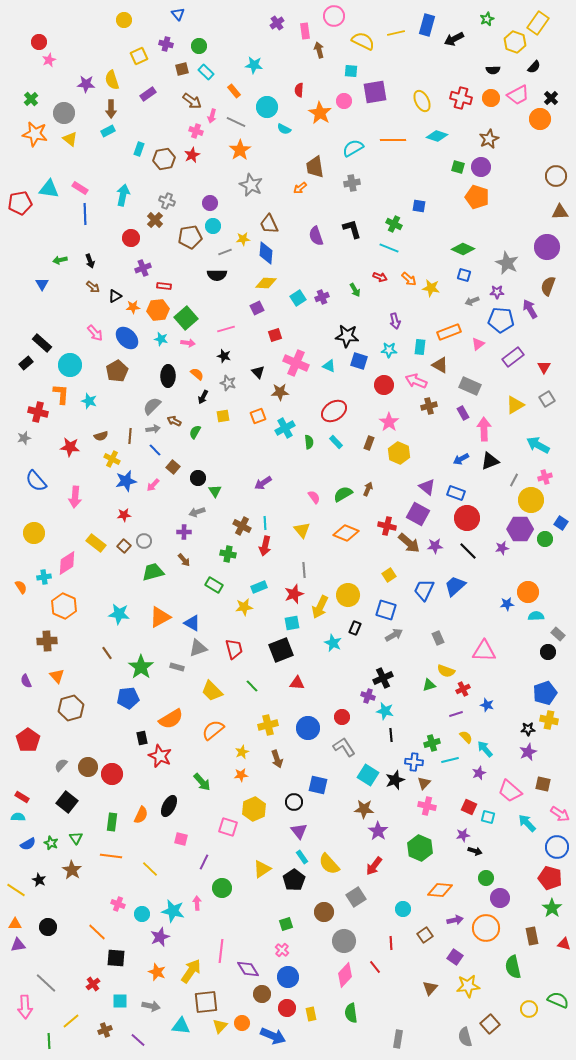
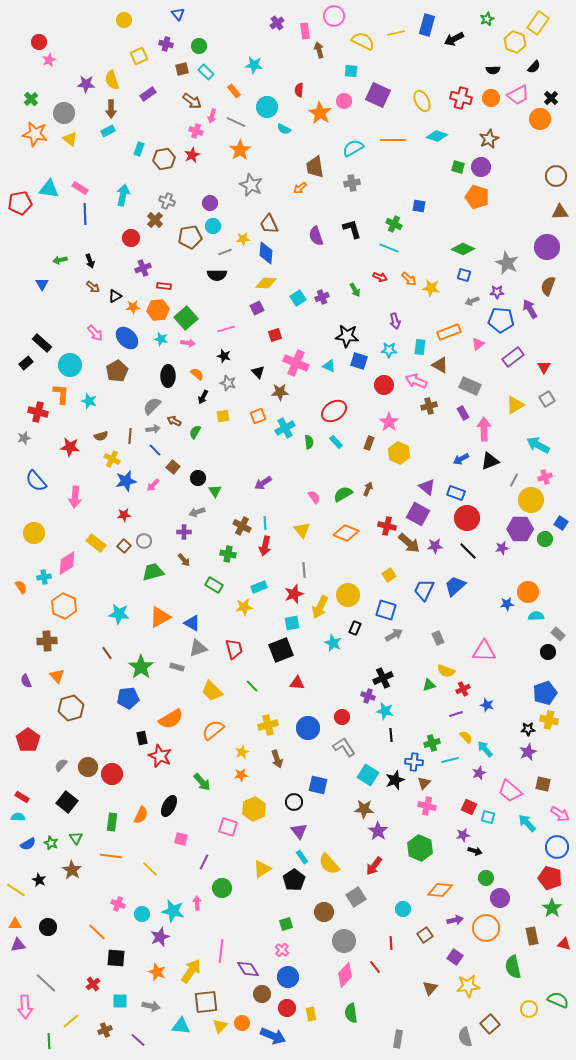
purple square at (375, 92): moved 3 px right, 3 px down; rotated 35 degrees clockwise
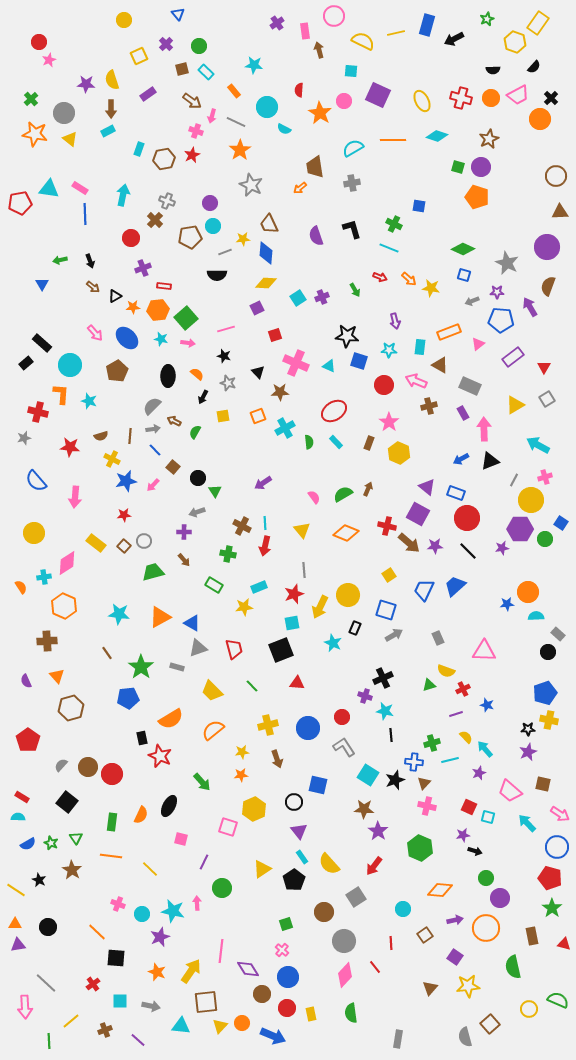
purple cross at (166, 44): rotated 32 degrees clockwise
purple arrow at (530, 309): moved 2 px up
purple cross at (368, 696): moved 3 px left
yellow star at (242, 752): rotated 16 degrees clockwise
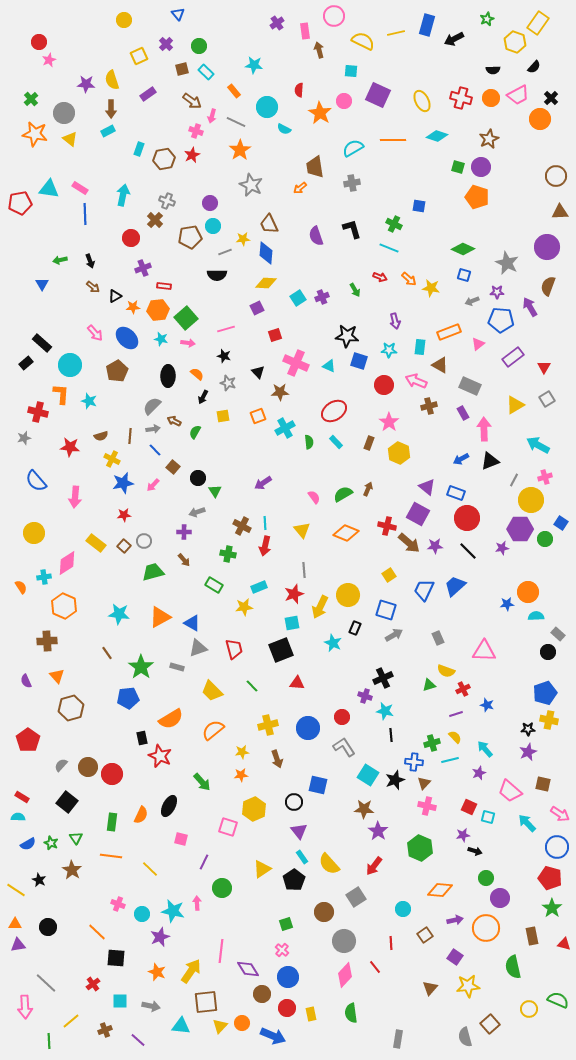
blue star at (126, 481): moved 3 px left, 2 px down
yellow semicircle at (466, 737): moved 11 px left
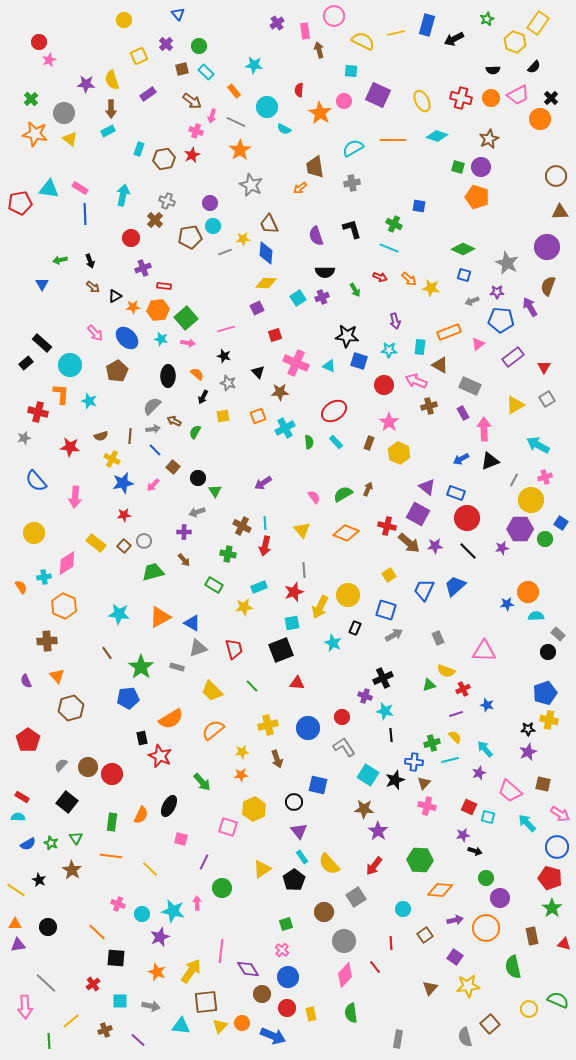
black semicircle at (217, 275): moved 108 px right, 3 px up
red star at (294, 594): moved 2 px up
green hexagon at (420, 848): moved 12 px down; rotated 20 degrees counterclockwise
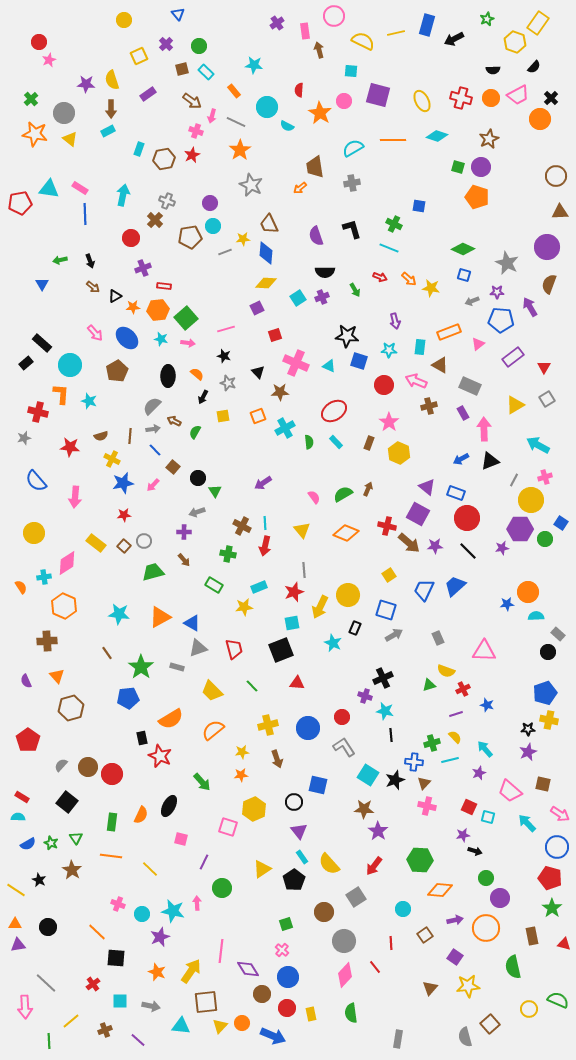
purple square at (378, 95): rotated 10 degrees counterclockwise
cyan semicircle at (284, 129): moved 3 px right, 3 px up
brown semicircle at (548, 286): moved 1 px right, 2 px up
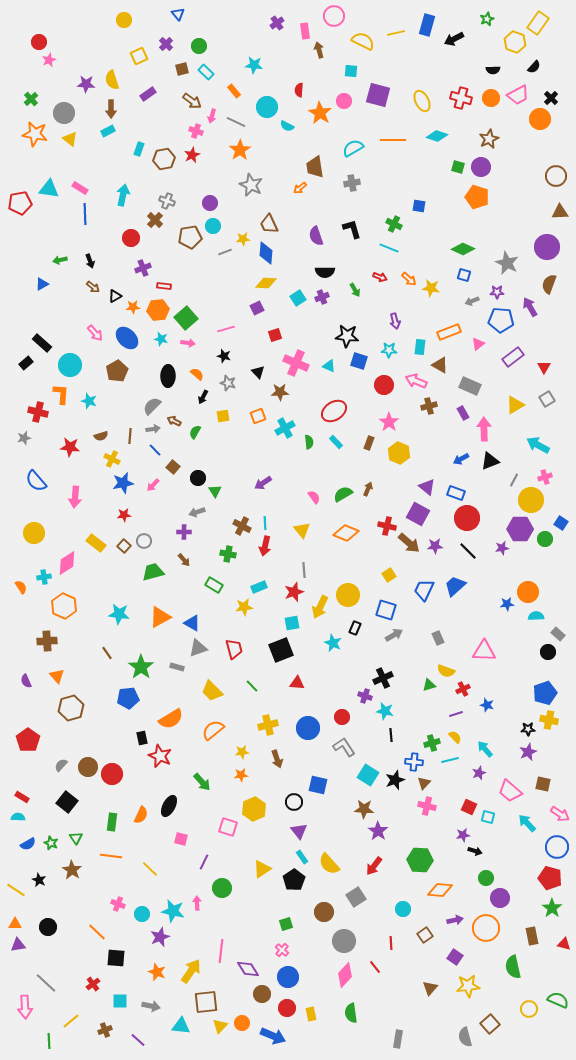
blue triangle at (42, 284): rotated 32 degrees clockwise
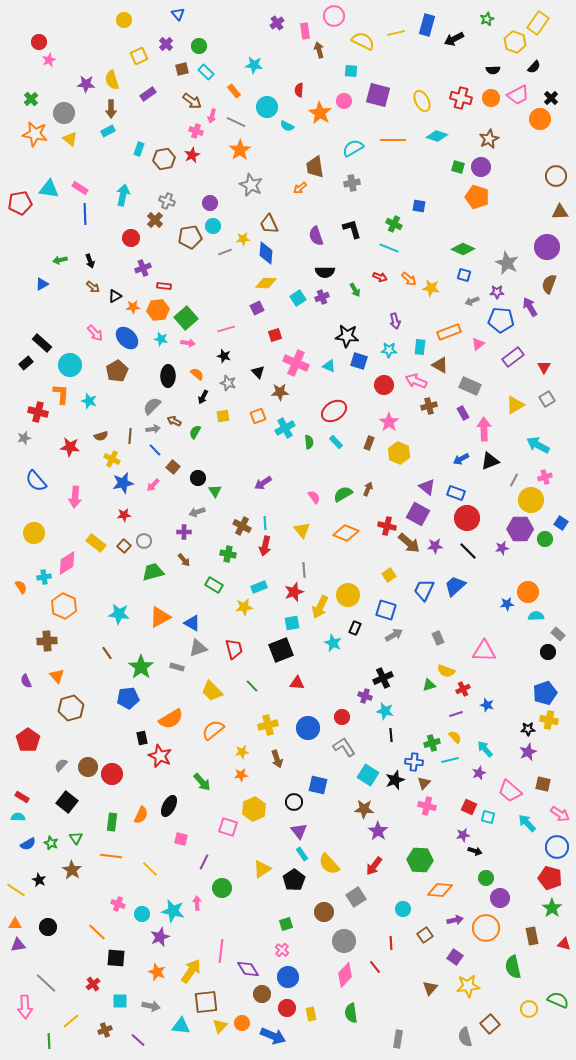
cyan rectangle at (302, 857): moved 3 px up
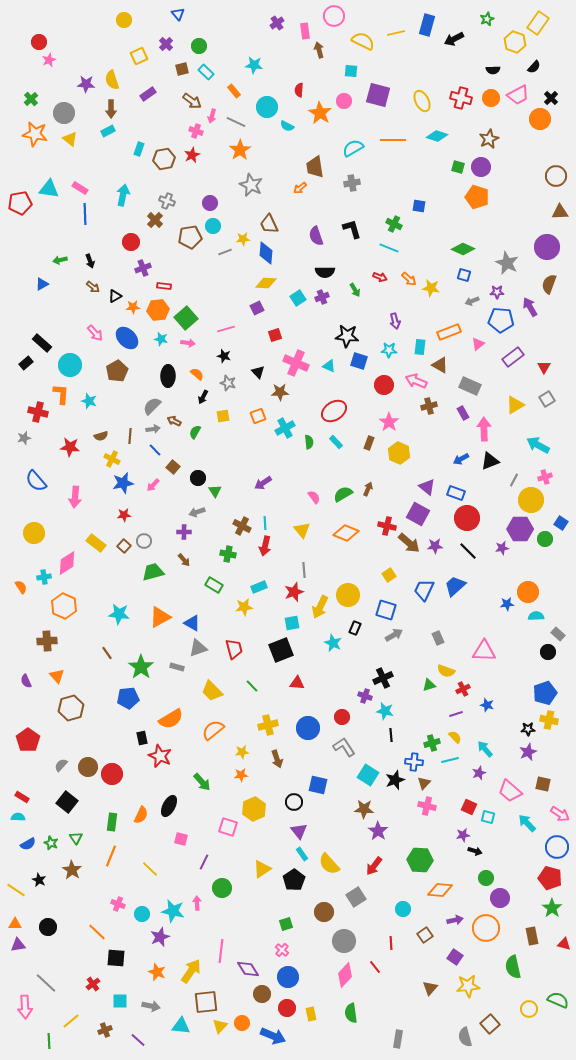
red circle at (131, 238): moved 4 px down
orange line at (111, 856): rotated 75 degrees counterclockwise
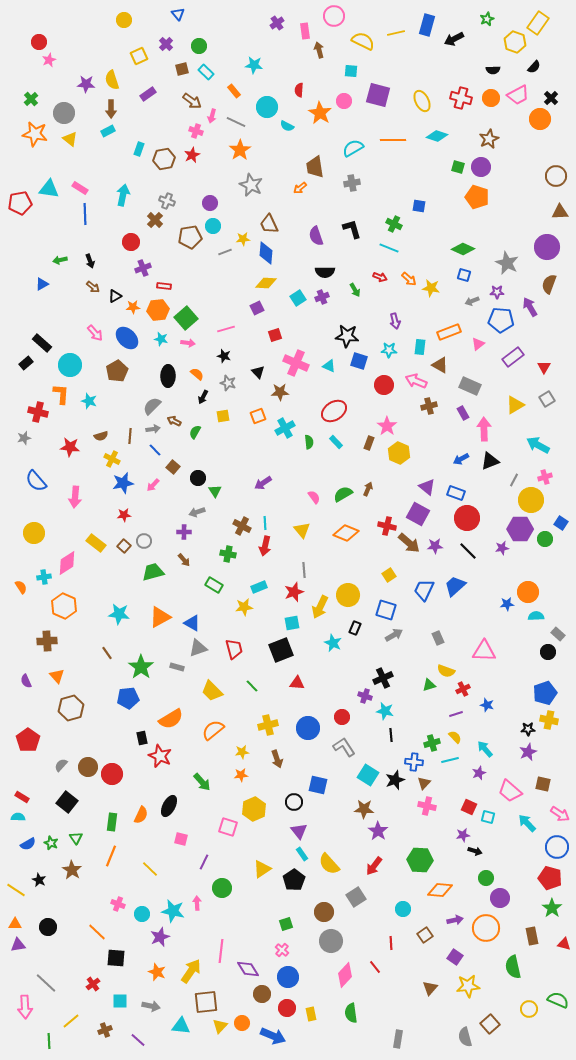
pink star at (389, 422): moved 2 px left, 4 px down
gray circle at (344, 941): moved 13 px left
